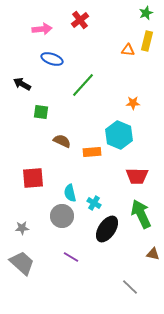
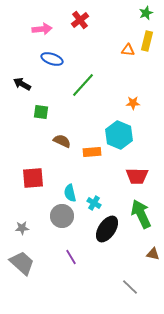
purple line: rotated 28 degrees clockwise
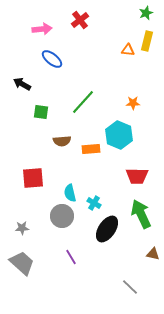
blue ellipse: rotated 20 degrees clockwise
green line: moved 17 px down
brown semicircle: rotated 150 degrees clockwise
orange rectangle: moved 1 px left, 3 px up
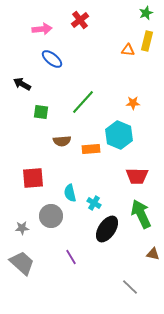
gray circle: moved 11 px left
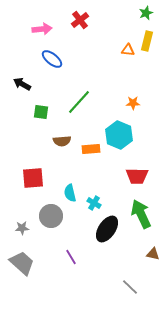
green line: moved 4 px left
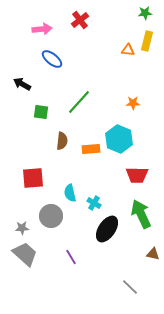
green star: moved 1 px left; rotated 16 degrees clockwise
cyan hexagon: moved 4 px down
brown semicircle: rotated 78 degrees counterclockwise
red trapezoid: moved 1 px up
gray trapezoid: moved 3 px right, 9 px up
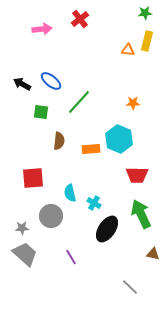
red cross: moved 1 px up
blue ellipse: moved 1 px left, 22 px down
brown semicircle: moved 3 px left
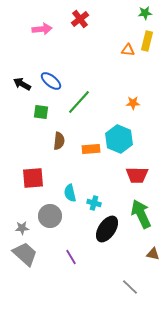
cyan cross: rotated 16 degrees counterclockwise
gray circle: moved 1 px left
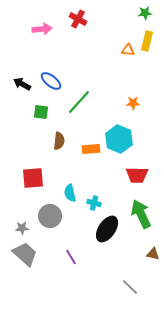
red cross: moved 2 px left; rotated 24 degrees counterclockwise
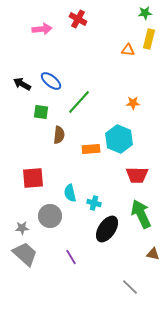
yellow rectangle: moved 2 px right, 2 px up
brown semicircle: moved 6 px up
